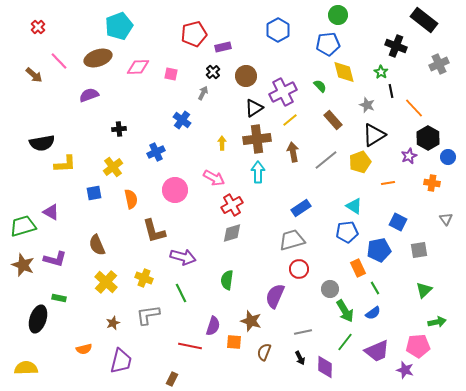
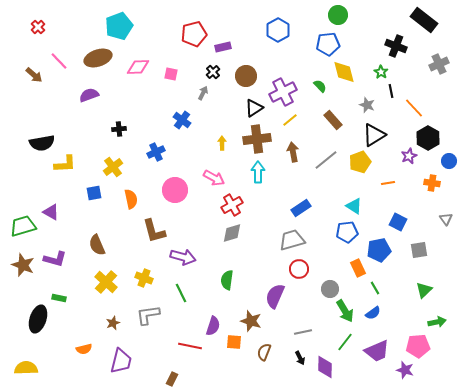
blue circle at (448, 157): moved 1 px right, 4 px down
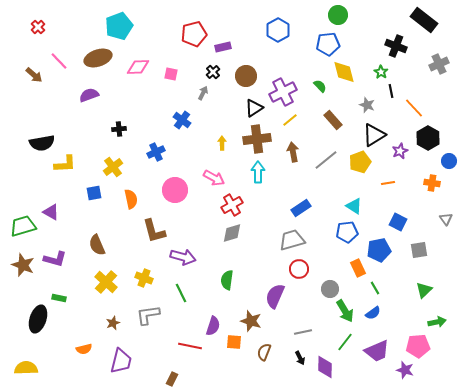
purple star at (409, 156): moved 9 px left, 5 px up
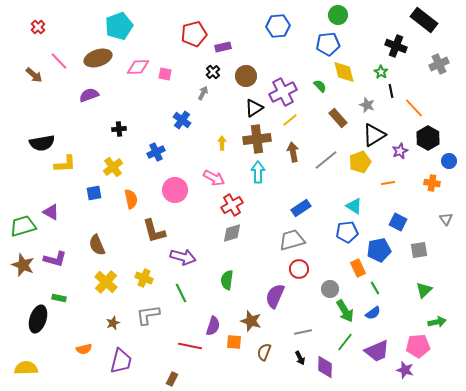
blue hexagon at (278, 30): moved 4 px up; rotated 25 degrees clockwise
pink square at (171, 74): moved 6 px left
brown rectangle at (333, 120): moved 5 px right, 2 px up
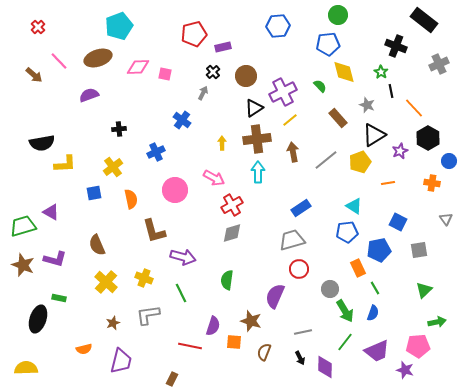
blue semicircle at (373, 313): rotated 35 degrees counterclockwise
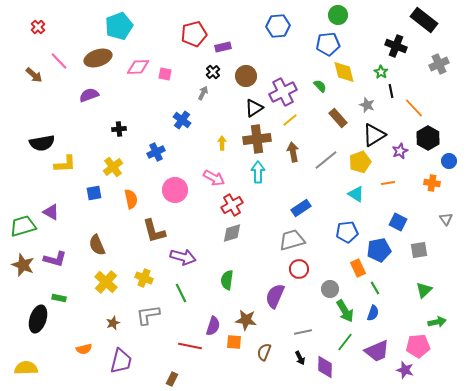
cyan triangle at (354, 206): moved 2 px right, 12 px up
brown star at (251, 321): moved 5 px left, 1 px up; rotated 10 degrees counterclockwise
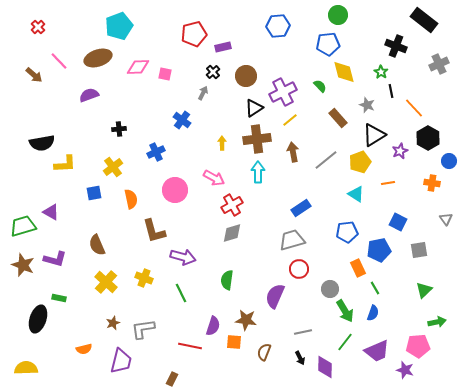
gray L-shape at (148, 315): moved 5 px left, 14 px down
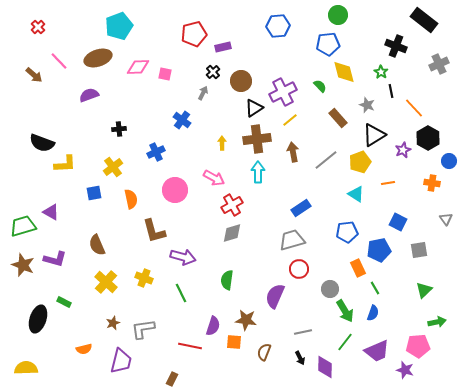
brown circle at (246, 76): moved 5 px left, 5 px down
black semicircle at (42, 143): rotated 30 degrees clockwise
purple star at (400, 151): moved 3 px right, 1 px up
green rectangle at (59, 298): moved 5 px right, 4 px down; rotated 16 degrees clockwise
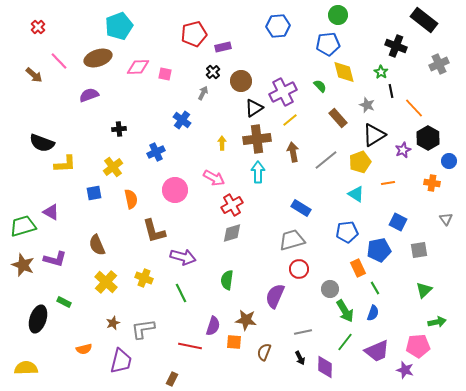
blue rectangle at (301, 208): rotated 66 degrees clockwise
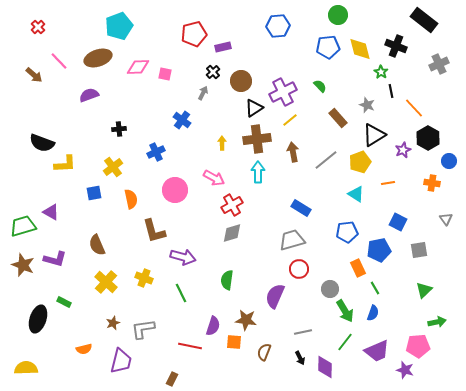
blue pentagon at (328, 44): moved 3 px down
yellow diamond at (344, 72): moved 16 px right, 23 px up
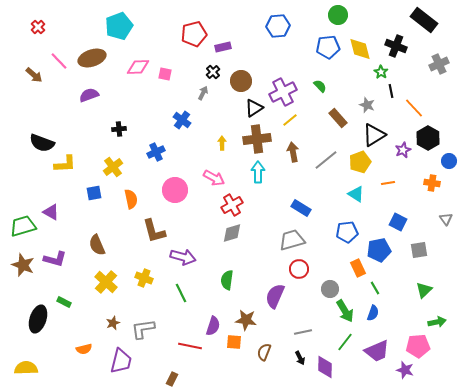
brown ellipse at (98, 58): moved 6 px left
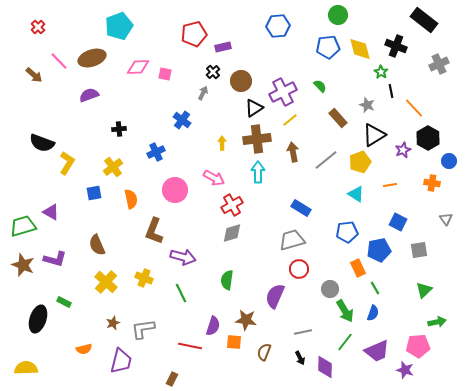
yellow L-shape at (65, 164): moved 2 px right, 1 px up; rotated 55 degrees counterclockwise
orange line at (388, 183): moved 2 px right, 2 px down
brown L-shape at (154, 231): rotated 36 degrees clockwise
